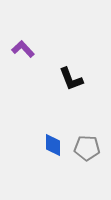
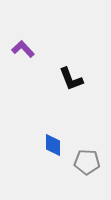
gray pentagon: moved 14 px down
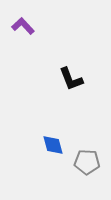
purple L-shape: moved 23 px up
blue diamond: rotated 15 degrees counterclockwise
